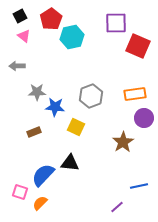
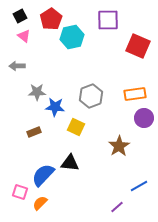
purple square: moved 8 px left, 3 px up
brown star: moved 4 px left, 4 px down
blue line: rotated 18 degrees counterclockwise
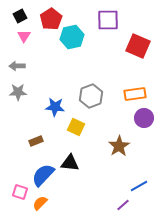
pink triangle: rotated 24 degrees clockwise
gray star: moved 19 px left
brown rectangle: moved 2 px right, 9 px down
purple line: moved 6 px right, 2 px up
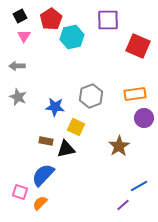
gray star: moved 5 px down; rotated 24 degrees clockwise
brown rectangle: moved 10 px right; rotated 32 degrees clockwise
black triangle: moved 4 px left, 14 px up; rotated 18 degrees counterclockwise
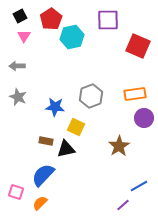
pink square: moved 4 px left
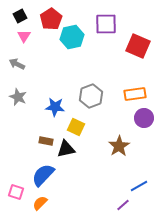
purple square: moved 2 px left, 4 px down
gray arrow: moved 2 px up; rotated 28 degrees clockwise
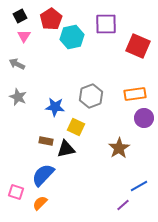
brown star: moved 2 px down
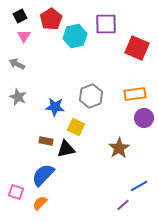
cyan hexagon: moved 3 px right, 1 px up
red square: moved 1 px left, 2 px down
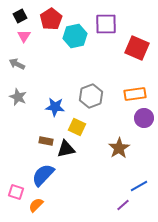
yellow square: moved 1 px right
orange semicircle: moved 4 px left, 2 px down
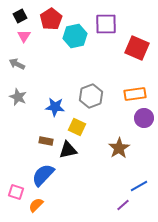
black triangle: moved 2 px right, 1 px down
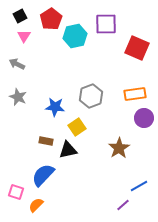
yellow square: rotated 30 degrees clockwise
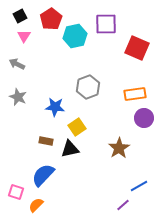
gray hexagon: moved 3 px left, 9 px up
black triangle: moved 2 px right, 1 px up
